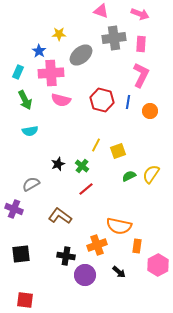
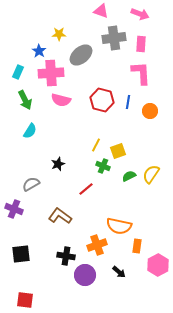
pink L-shape: moved 2 px up; rotated 30 degrees counterclockwise
cyan semicircle: rotated 49 degrees counterclockwise
green cross: moved 21 px right; rotated 16 degrees counterclockwise
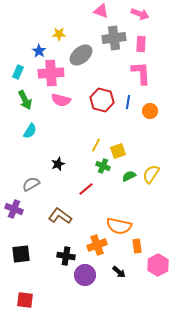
orange rectangle: rotated 16 degrees counterclockwise
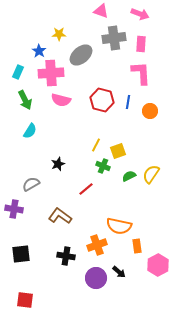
purple cross: rotated 12 degrees counterclockwise
purple circle: moved 11 px right, 3 px down
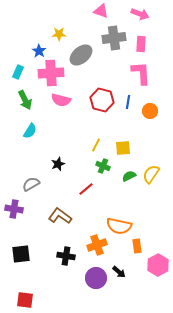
yellow square: moved 5 px right, 3 px up; rotated 14 degrees clockwise
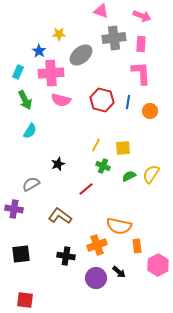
pink arrow: moved 2 px right, 2 px down
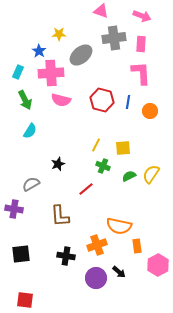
brown L-shape: rotated 130 degrees counterclockwise
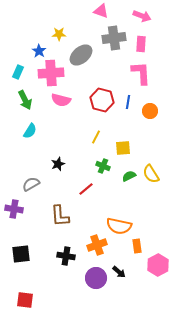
yellow line: moved 8 px up
yellow semicircle: rotated 66 degrees counterclockwise
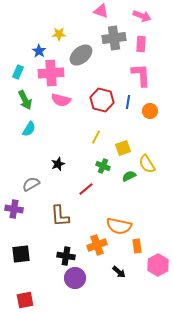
pink L-shape: moved 2 px down
cyan semicircle: moved 1 px left, 2 px up
yellow square: rotated 14 degrees counterclockwise
yellow semicircle: moved 4 px left, 10 px up
purple circle: moved 21 px left
red square: rotated 18 degrees counterclockwise
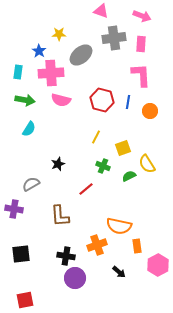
cyan rectangle: rotated 16 degrees counterclockwise
green arrow: rotated 54 degrees counterclockwise
